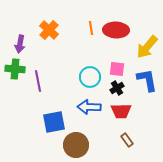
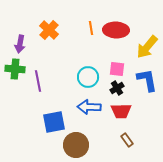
cyan circle: moved 2 px left
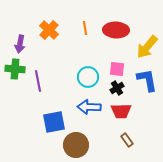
orange line: moved 6 px left
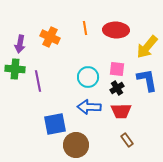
orange cross: moved 1 px right, 7 px down; rotated 18 degrees counterclockwise
blue square: moved 1 px right, 2 px down
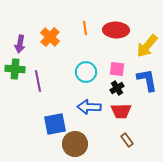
orange cross: rotated 18 degrees clockwise
yellow arrow: moved 1 px up
cyan circle: moved 2 px left, 5 px up
brown circle: moved 1 px left, 1 px up
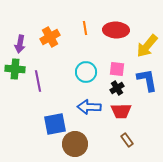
orange cross: rotated 18 degrees clockwise
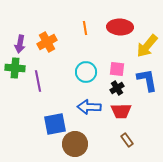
red ellipse: moved 4 px right, 3 px up
orange cross: moved 3 px left, 5 px down
green cross: moved 1 px up
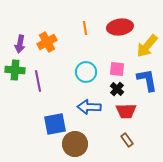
red ellipse: rotated 10 degrees counterclockwise
green cross: moved 2 px down
black cross: moved 1 px down; rotated 16 degrees counterclockwise
red trapezoid: moved 5 px right
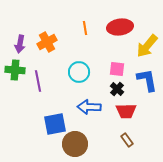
cyan circle: moved 7 px left
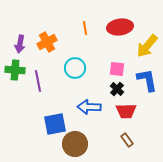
cyan circle: moved 4 px left, 4 px up
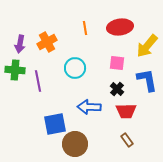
pink square: moved 6 px up
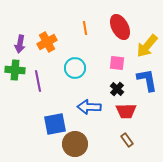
red ellipse: rotated 70 degrees clockwise
